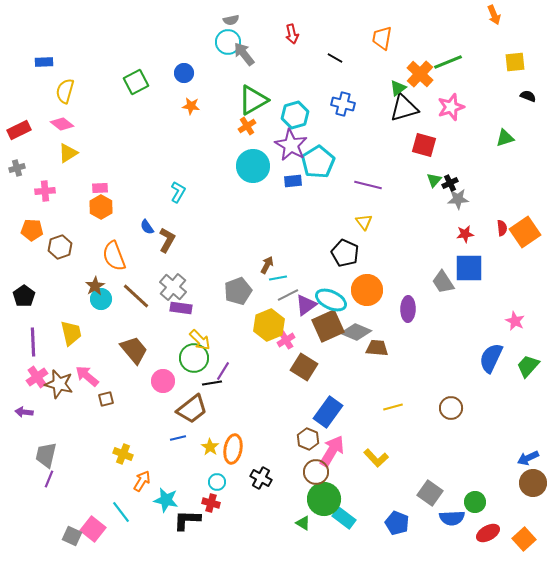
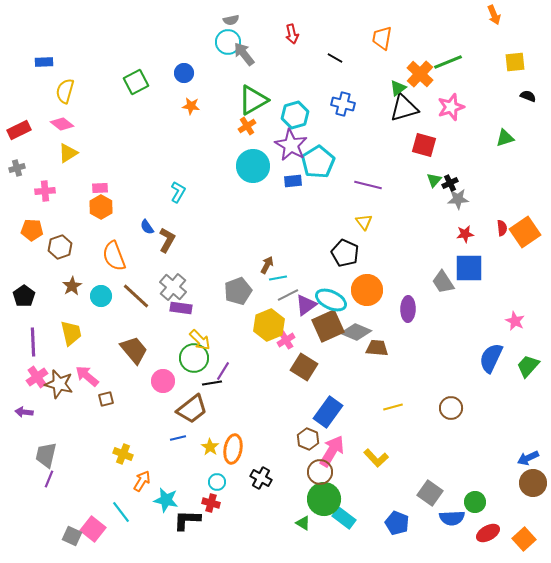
brown star at (95, 286): moved 23 px left
cyan circle at (101, 299): moved 3 px up
brown circle at (316, 472): moved 4 px right
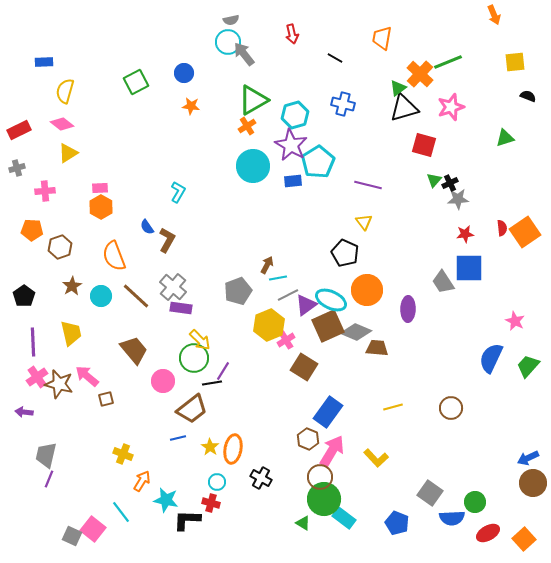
brown circle at (320, 472): moved 5 px down
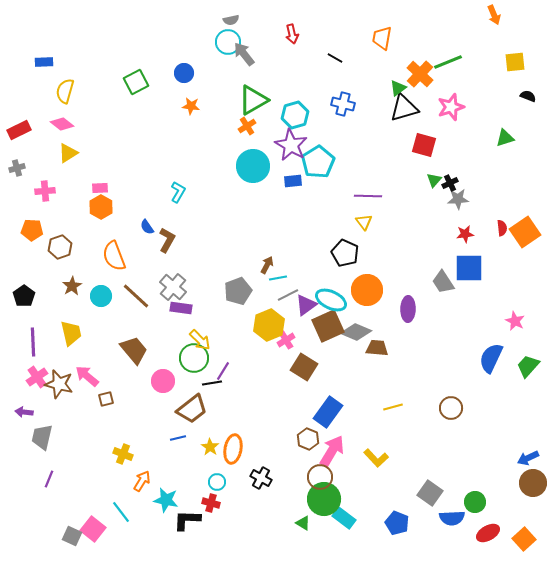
purple line at (368, 185): moved 11 px down; rotated 12 degrees counterclockwise
gray trapezoid at (46, 455): moved 4 px left, 18 px up
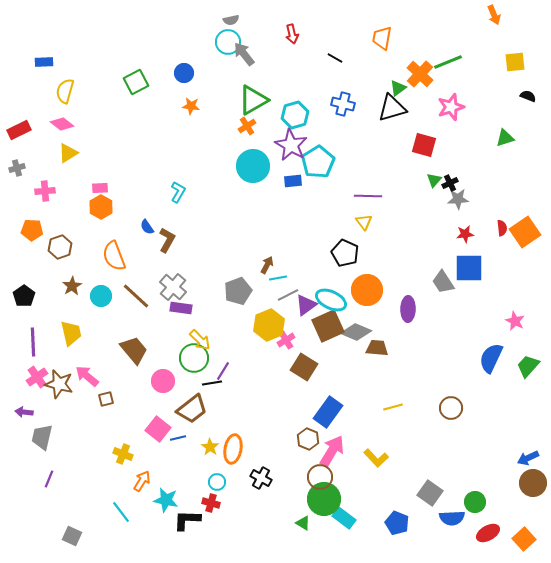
black triangle at (404, 108): moved 12 px left
pink square at (93, 529): moved 65 px right, 100 px up
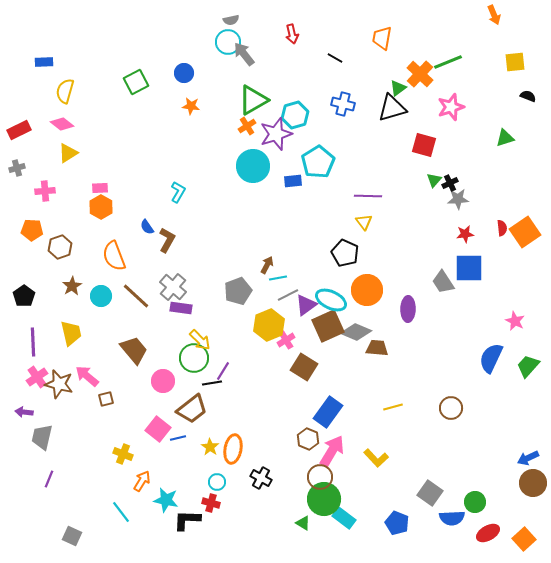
purple star at (291, 145): moved 15 px left, 11 px up; rotated 24 degrees clockwise
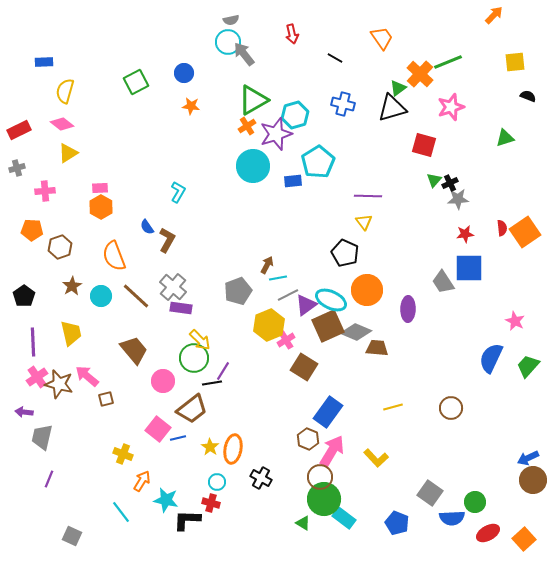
orange arrow at (494, 15): rotated 114 degrees counterclockwise
orange trapezoid at (382, 38): rotated 135 degrees clockwise
brown circle at (533, 483): moved 3 px up
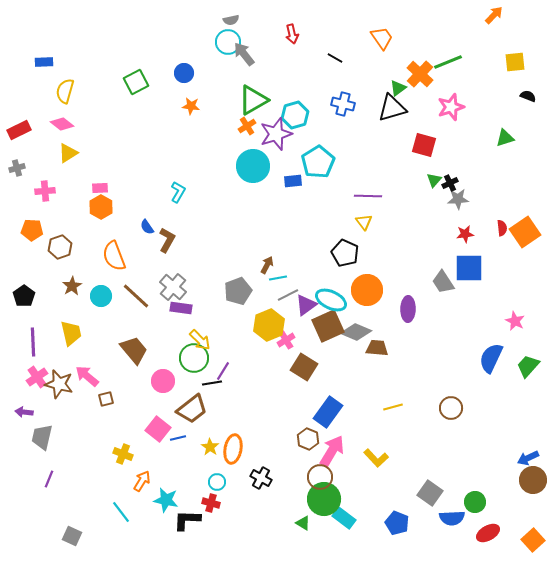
orange square at (524, 539): moved 9 px right, 1 px down
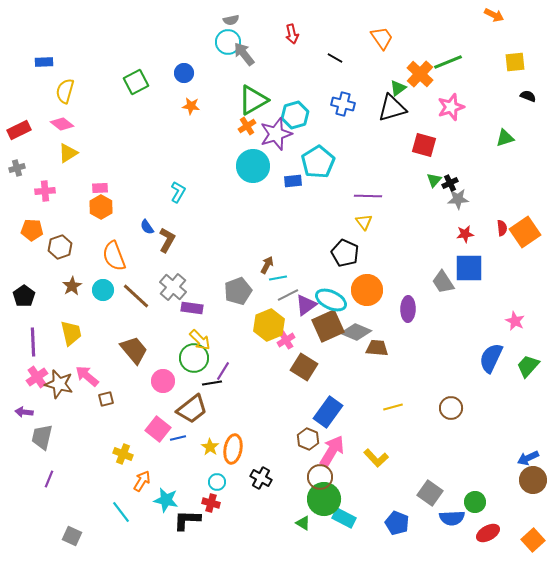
orange arrow at (494, 15): rotated 72 degrees clockwise
cyan circle at (101, 296): moved 2 px right, 6 px up
purple rectangle at (181, 308): moved 11 px right
cyan rectangle at (344, 518): rotated 10 degrees counterclockwise
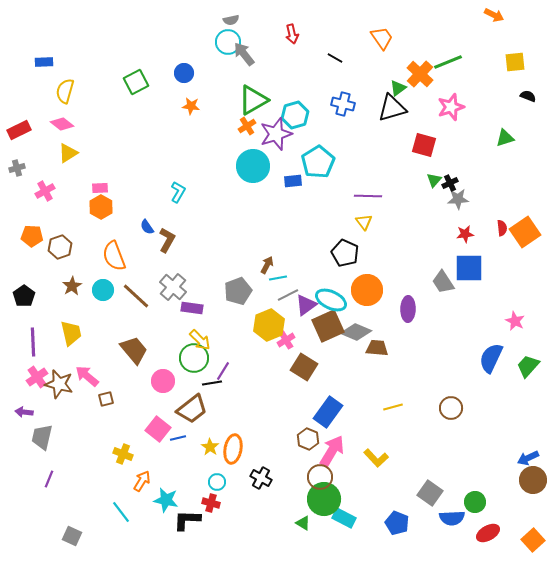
pink cross at (45, 191): rotated 24 degrees counterclockwise
orange pentagon at (32, 230): moved 6 px down
